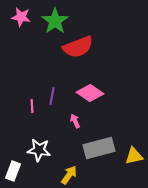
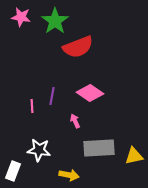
gray rectangle: rotated 12 degrees clockwise
yellow arrow: rotated 66 degrees clockwise
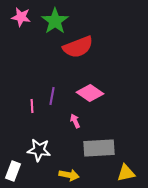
yellow triangle: moved 8 px left, 17 px down
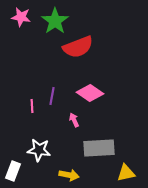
pink arrow: moved 1 px left, 1 px up
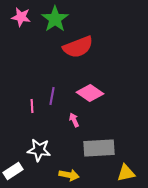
green star: moved 2 px up
white rectangle: rotated 36 degrees clockwise
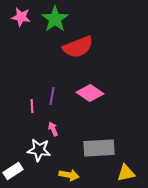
pink arrow: moved 21 px left, 9 px down
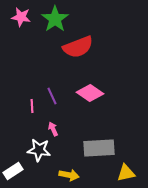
purple line: rotated 36 degrees counterclockwise
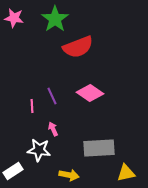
pink star: moved 7 px left, 1 px down
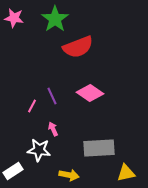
pink line: rotated 32 degrees clockwise
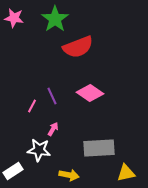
pink arrow: rotated 56 degrees clockwise
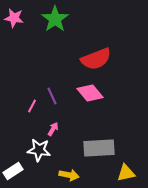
red semicircle: moved 18 px right, 12 px down
pink diamond: rotated 16 degrees clockwise
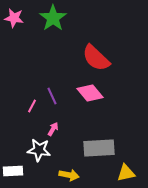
green star: moved 2 px left, 1 px up
red semicircle: moved 1 px up; rotated 64 degrees clockwise
white rectangle: rotated 30 degrees clockwise
